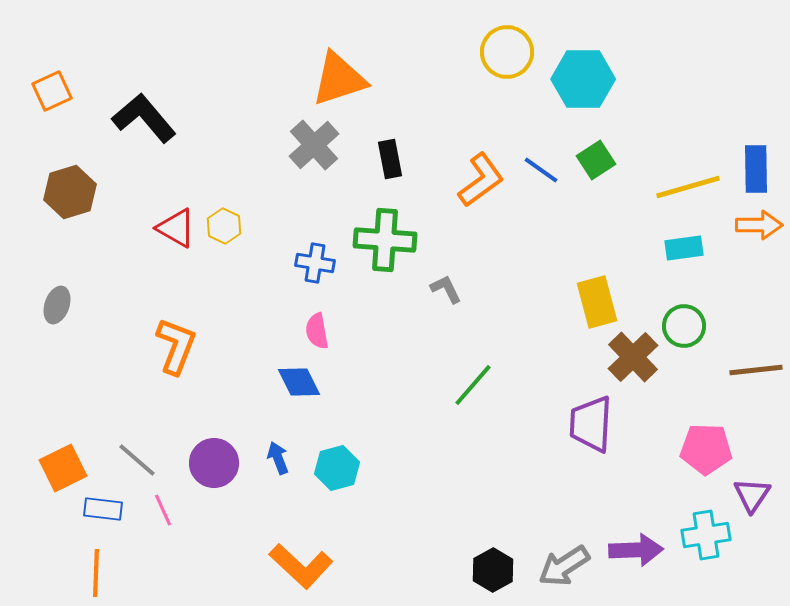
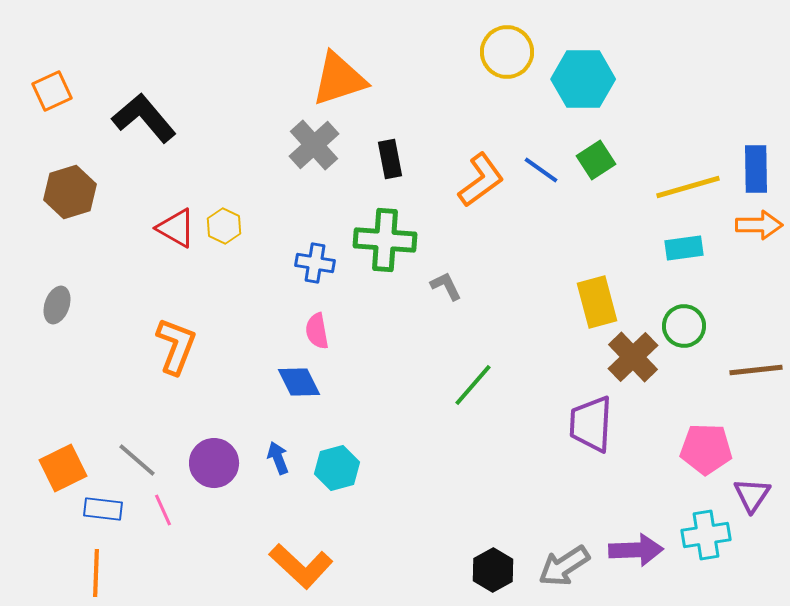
gray L-shape at (446, 289): moved 3 px up
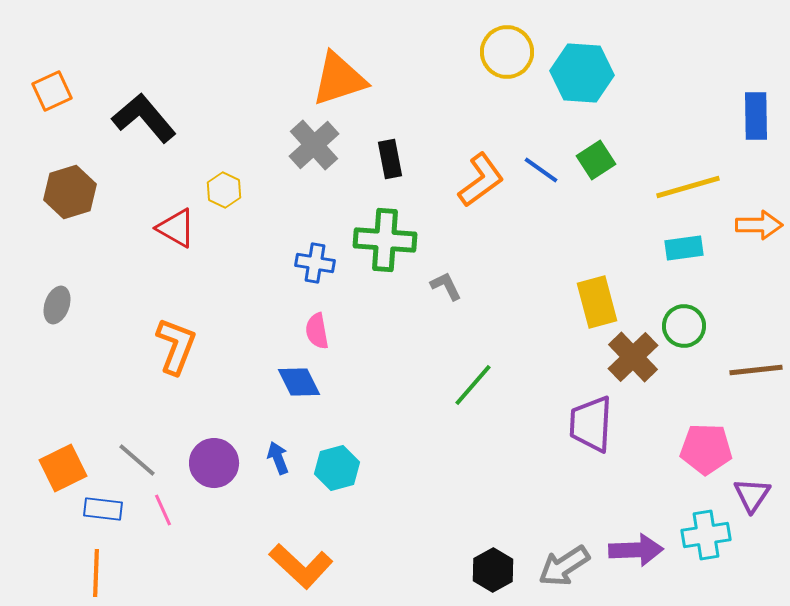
cyan hexagon at (583, 79): moved 1 px left, 6 px up; rotated 4 degrees clockwise
blue rectangle at (756, 169): moved 53 px up
yellow hexagon at (224, 226): moved 36 px up
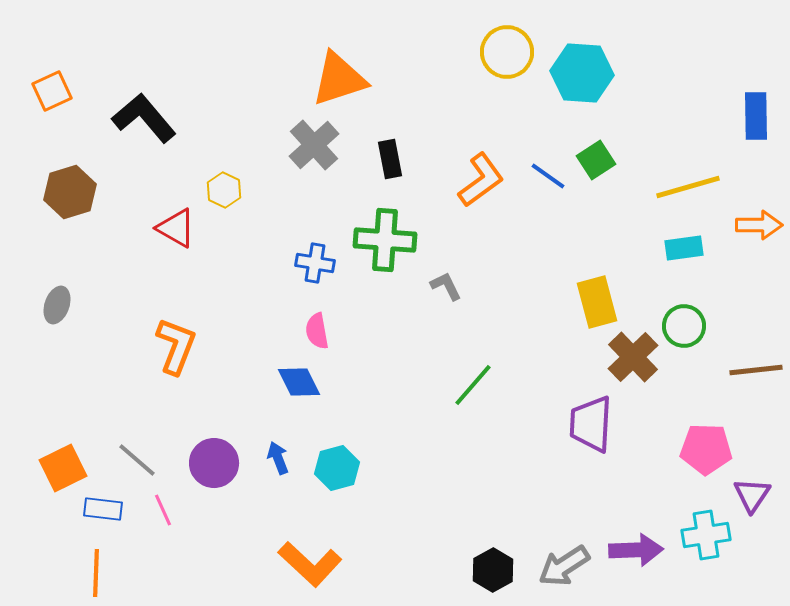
blue line at (541, 170): moved 7 px right, 6 px down
orange L-shape at (301, 566): moved 9 px right, 2 px up
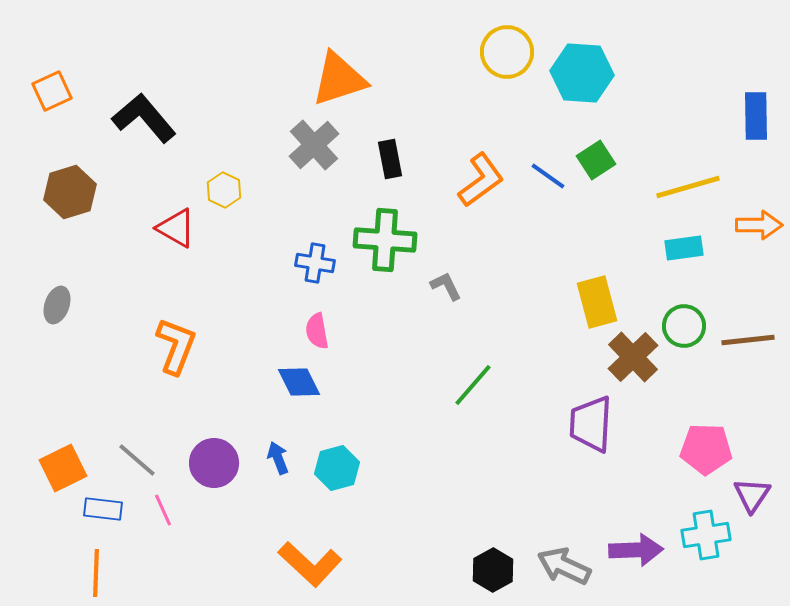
brown line at (756, 370): moved 8 px left, 30 px up
gray arrow at (564, 566): rotated 58 degrees clockwise
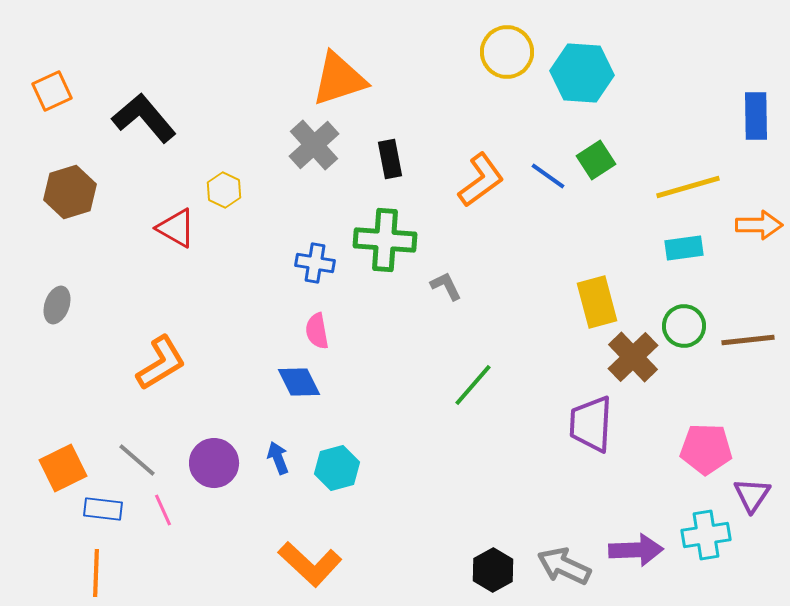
orange L-shape at (176, 346): moved 15 px left, 17 px down; rotated 38 degrees clockwise
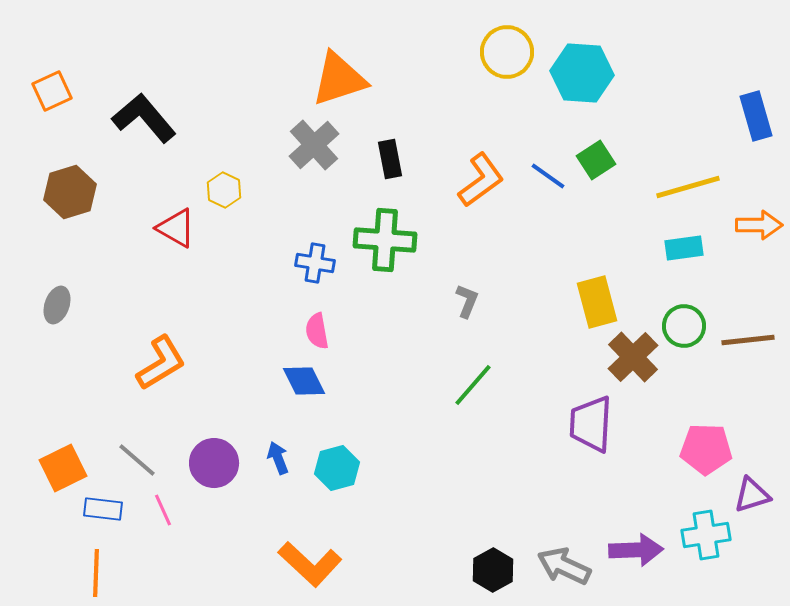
blue rectangle at (756, 116): rotated 15 degrees counterclockwise
gray L-shape at (446, 286): moved 21 px right, 15 px down; rotated 48 degrees clockwise
blue diamond at (299, 382): moved 5 px right, 1 px up
purple triangle at (752, 495): rotated 39 degrees clockwise
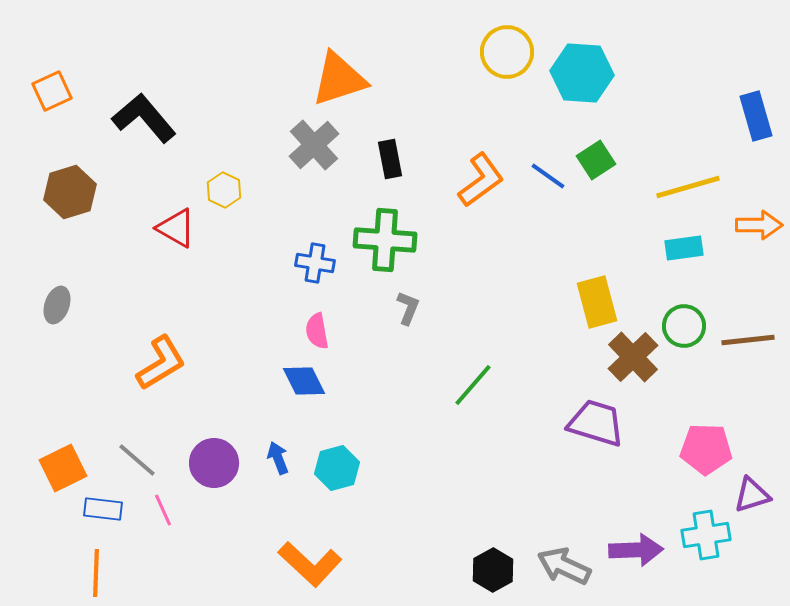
gray L-shape at (467, 301): moved 59 px left, 7 px down
purple trapezoid at (591, 424): moved 5 px right, 1 px up; rotated 104 degrees clockwise
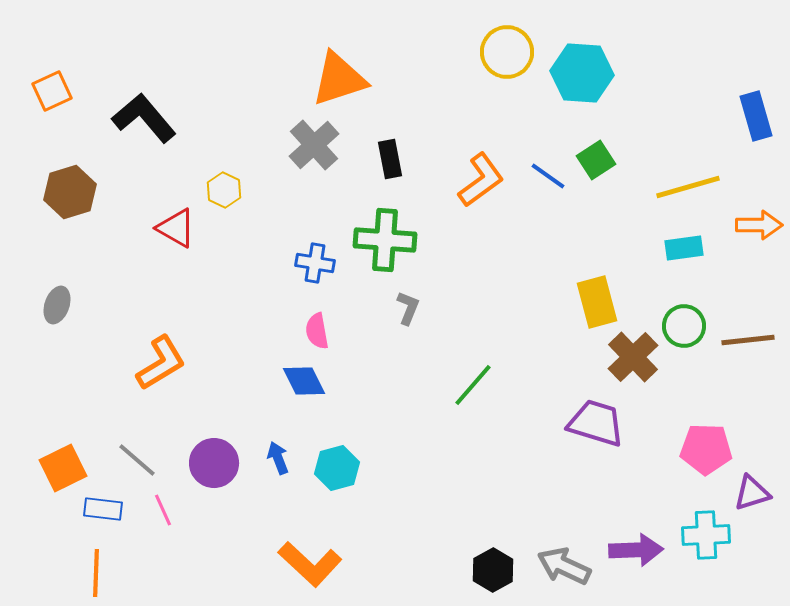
purple triangle at (752, 495): moved 2 px up
cyan cross at (706, 535): rotated 6 degrees clockwise
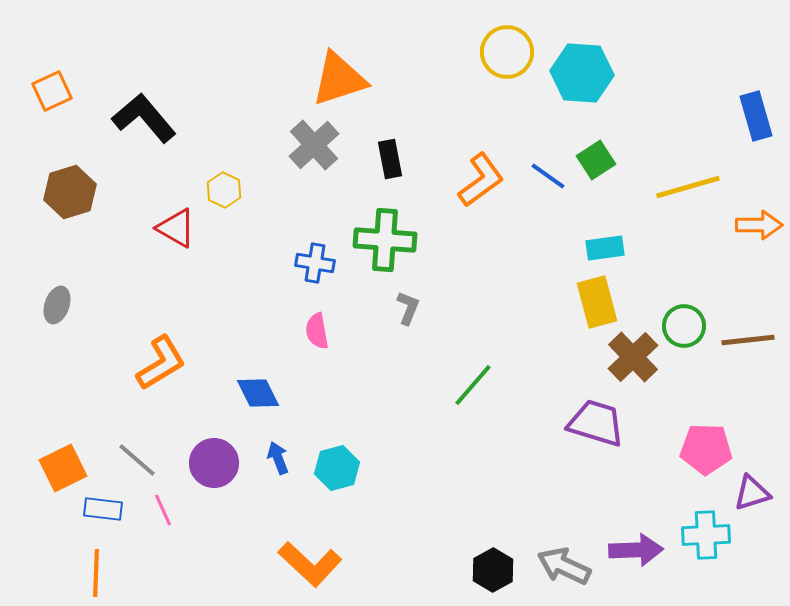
cyan rectangle at (684, 248): moved 79 px left
blue diamond at (304, 381): moved 46 px left, 12 px down
